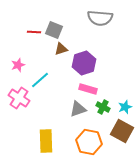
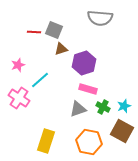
cyan star: moved 1 px left, 1 px up
yellow rectangle: rotated 20 degrees clockwise
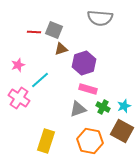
orange hexagon: moved 1 px right, 1 px up
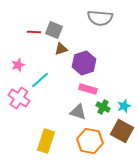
gray triangle: moved 3 px down; rotated 36 degrees clockwise
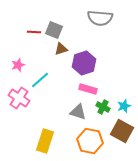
yellow rectangle: moved 1 px left
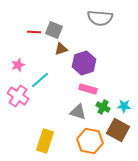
pink cross: moved 1 px left, 2 px up
cyan star: rotated 24 degrees clockwise
brown square: moved 4 px left, 1 px up
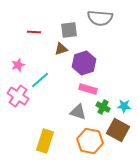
gray square: moved 15 px right; rotated 30 degrees counterclockwise
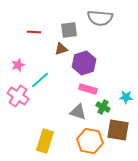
cyan star: moved 2 px right, 9 px up
brown square: rotated 20 degrees counterclockwise
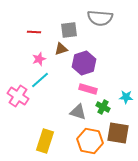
pink star: moved 21 px right, 6 px up
brown square: moved 3 px down
